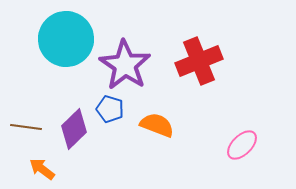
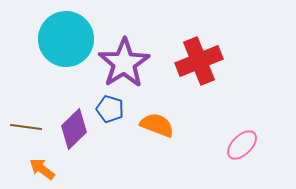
purple star: moved 1 px left, 2 px up; rotated 6 degrees clockwise
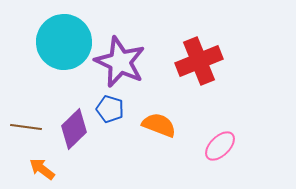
cyan circle: moved 2 px left, 3 px down
purple star: moved 4 px left, 1 px up; rotated 15 degrees counterclockwise
orange semicircle: moved 2 px right
pink ellipse: moved 22 px left, 1 px down
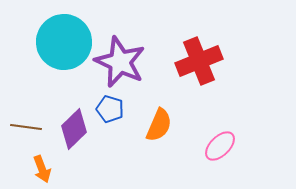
orange semicircle: rotated 92 degrees clockwise
orange arrow: rotated 148 degrees counterclockwise
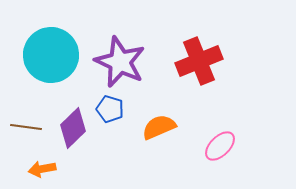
cyan circle: moved 13 px left, 13 px down
orange semicircle: moved 2 px down; rotated 136 degrees counterclockwise
purple diamond: moved 1 px left, 1 px up
orange arrow: rotated 100 degrees clockwise
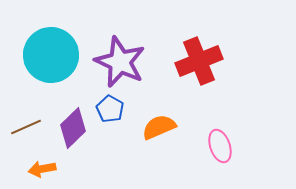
blue pentagon: rotated 12 degrees clockwise
brown line: rotated 32 degrees counterclockwise
pink ellipse: rotated 64 degrees counterclockwise
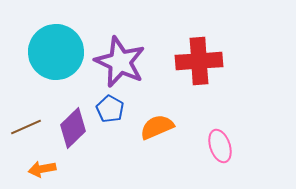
cyan circle: moved 5 px right, 3 px up
red cross: rotated 18 degrees clockwise
orange semicircle: moved 2 px left
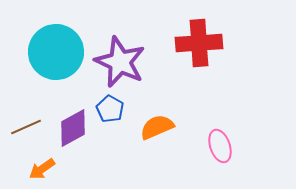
red cross: moved 18 px up
purple diamond: rotated 15 degrees clockwise
orange arrow: rotated 24 degrees counterclockwise
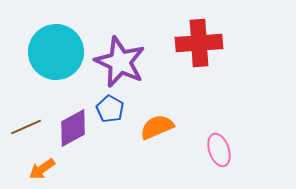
pink ellipse: moved 1 px left, 4 px down
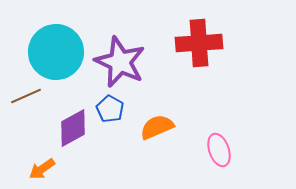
brown line: moved 31 px up
